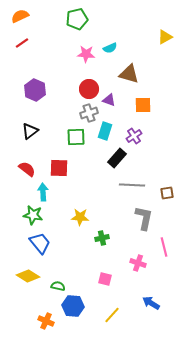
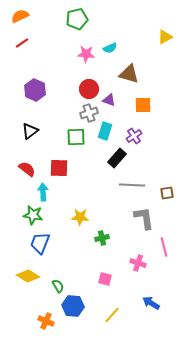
gray L-shape: rotated 20 degrees counterclockwise
blue trapezoid: rotated 120 degrees counterclockwise
green semicircle: rotated 48 degrees clockwise
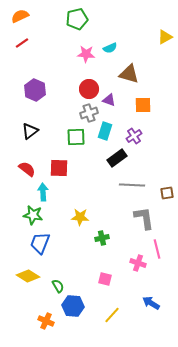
black rectangle: rotated 12 degrees clockwise
pink line: moved 7 px left, 2 px down
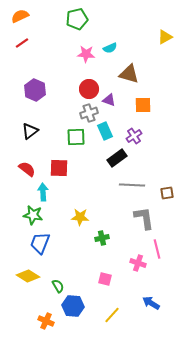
cyan rectangle: rotated 42 degrees counterclockwise
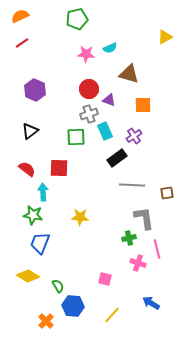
gray cross: moved 1 px down
green cross: moved 27 px right
orange cross: rotated 21 degrees clockwise
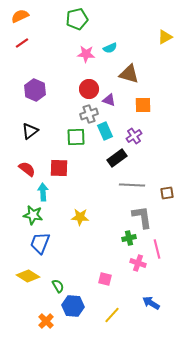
gray L-shape: moved 2 px left, 1 px up
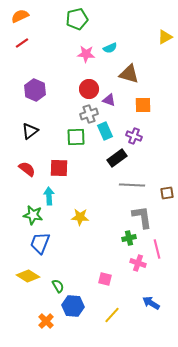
purple cross: rotated 35 degrees counterclockwise
cyan arrow: moved 6 px right, 4 px down
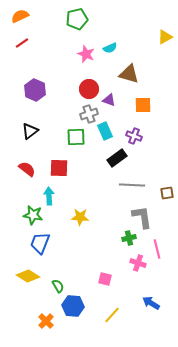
pink star: rotated 18 degrees clockwise
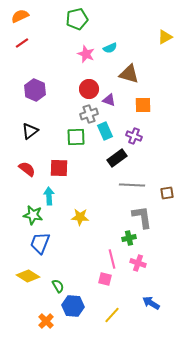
pink line: moved 45 px left, 10 px down
